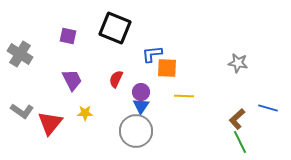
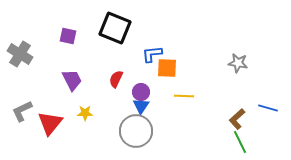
gray L-shape: rotated 120 degrees clockwise
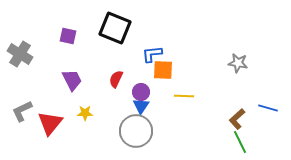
orange square: moved 4 px left, 2 px down
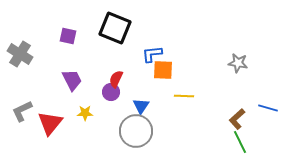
purple circle: moved 30 px left
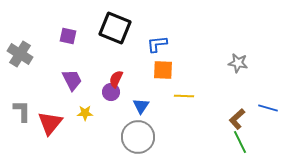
blue L-shape: moved 5 px right, 10 px up
gray L-shape: rotated 115 degrees clockwise
gray circle: moved 2 px right, 6 px down
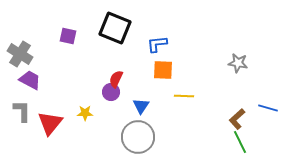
purple trapezoid: moved 42 px left; rotated 35 degrees counterclockwise
